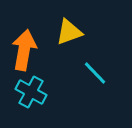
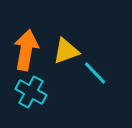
yellow triangle: moved 3 px left, 19 px down
orange arrow: moved 2 px right
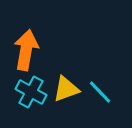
yellow triangle: moved 38 px down
cyan line: moved 5 px right, 19 px down
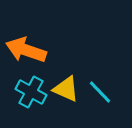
orange arrow: rotated 81 degrees counterclockwise
yellow triangle: rotated 44 degrees clockwise
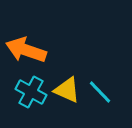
yellow triangle: moved 1 px right, 1 px down
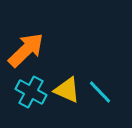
orange arrow: rotated 117 degrees clockwise
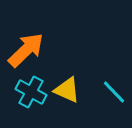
cyan line: moved 14 px right
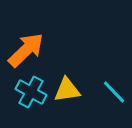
yellow triangle: rotated 32 degrees counterclockwise
